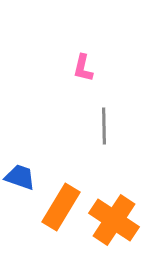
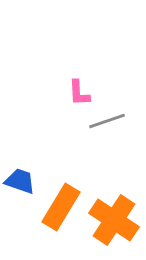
pink L-shape: moved 4 px left, 25 px down; rotated 16 degrees counterclockwise
gray line: moved 3 px right, 5 px up; rotated 72 degrees clockwise
blue trapezoid: moved 4 px down
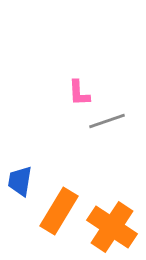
blue trapezoid: rotated 100 degrees counterclockwise
orange rectangle: moved 2 px left, 4 px down
orange cross: moved 2 px left, 7 px down
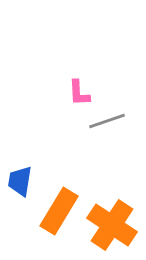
orange cross: moved 2 px up
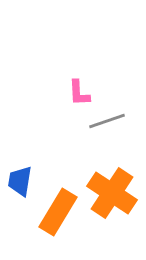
orange rectangle: moved 1 px left, 1 px down
orange cross: moved 32 px up
